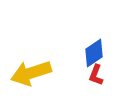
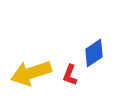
red L-shape: moved 26 px left
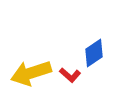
red L-shape: rotated 70 degrees counterclockwise
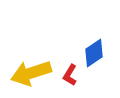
red L-shape: rotated 80 degrees clockwise
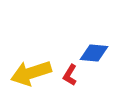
blue diamond: rotated 40 degrees clockwise
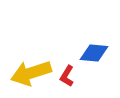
red L-shape: moved 3 px left, 1 px down
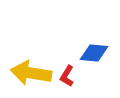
yellow arrow: rotated 27 degrees clockwise
